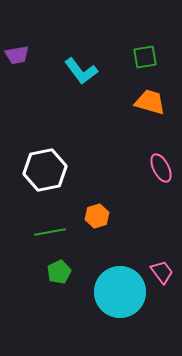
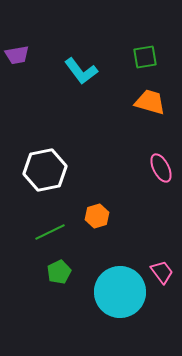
green line: rotated 16 degrees counterclockwise
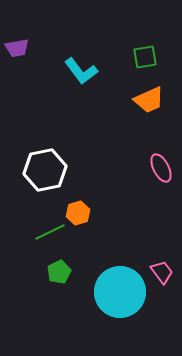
purple trapezoid: moved 7 px up
orange trapezoid: moved 1 px left, 2 px up; rotated 140 degrees clockwise
orange hexagon: moved 19 px left, 3 px up
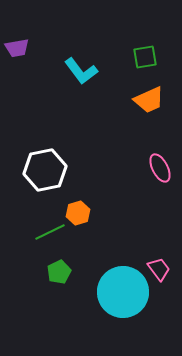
pink ellipse: moved 1 px left
pink trapezoid: moved 3 px left, 3 px up
cyan circle: moved 3 px right
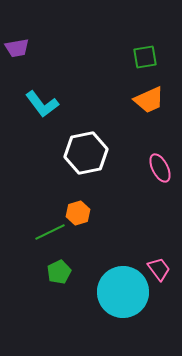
cyan L-shape: moved 39 px left, 33 px down
white hexagon: moved 41 px right, 17 px up
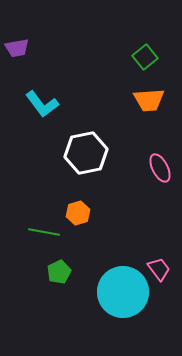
green square: rotated 30 degrees counterclockwise
orange trapezoid: rotated 20 degrees clockwise
green line: moved 6 px left; rotated 36 degrees clockwise
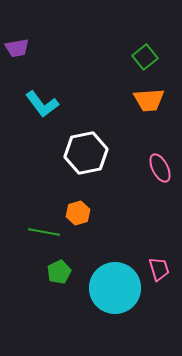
pink trapezoid: rotated 20 degrees clockwise
cyan circle: moved 8 px left, 4 px up
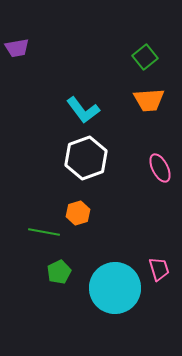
cyan L-shape: moved 41 px right, 6 px down
white hexagon: moved 5 px down; rotated 9 degrees counterclockwise
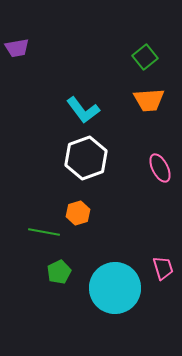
pink trapezoid: moved 4 px right, 1 px up
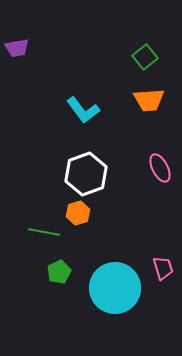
white hexagon: moved 16 px down
